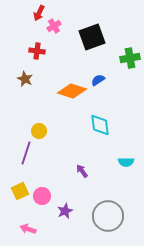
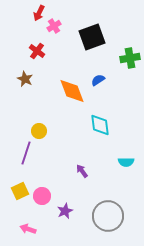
red cross: rotated 28 degrees clockwise
orange diamond: rotated 52 degrees clockwise
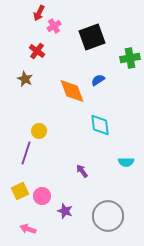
purple star: rotated 28 degrees counterclockwise
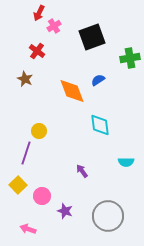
yellow square: moved 2 px left, 6 px up; rotated 18 degrees counterclockwise
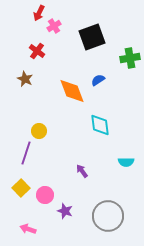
yellow square: moved 3 px right, 3 px down
pink circle: moved 3 px right, 1 px up
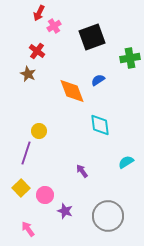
brown star: moved 3 px right, 5 px up
cyan semicircle: rotated 147 degrees clockwise
pink arrow: rotated 35 degrees clockwise
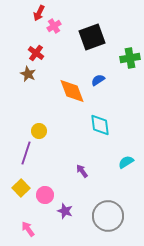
red cross: moved 1 px left, 2 px down
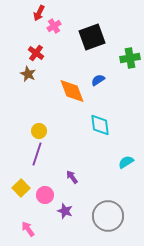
purple line: moved 11 px right, 1 px down
purple arrow: moved 10 px left, 6 px down
